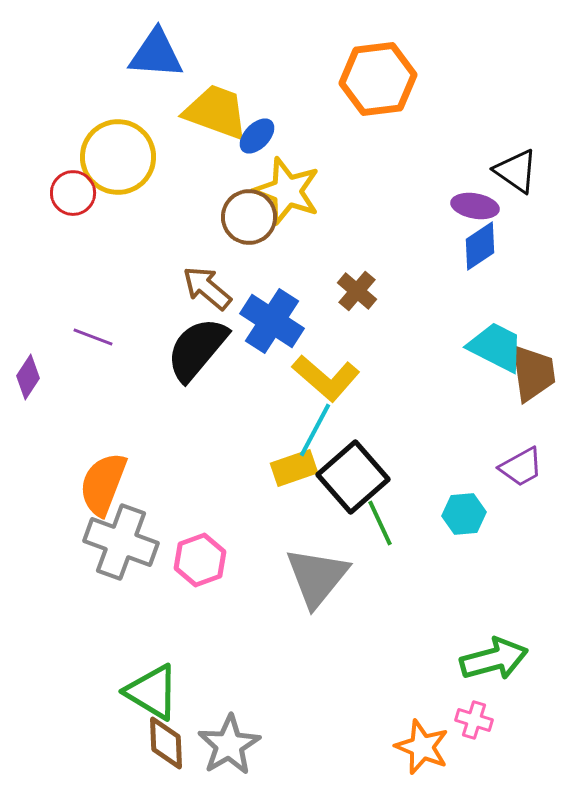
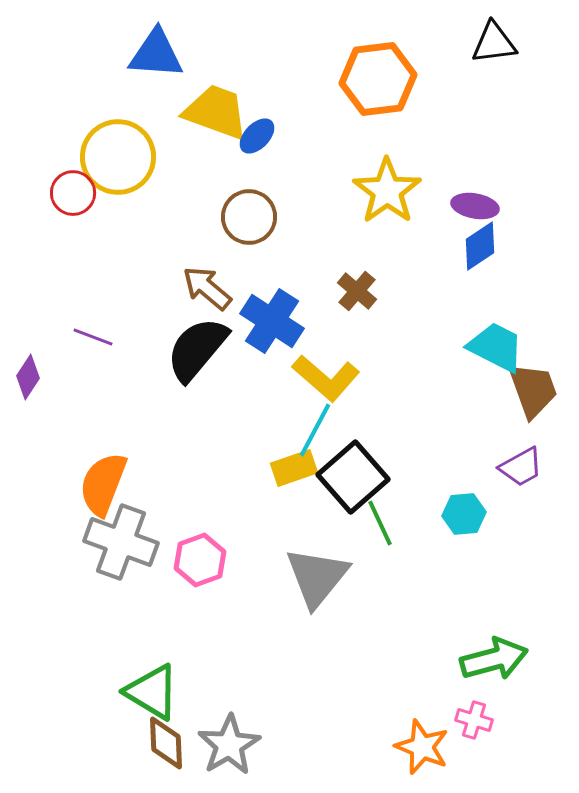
black triangle: moved 22 px left, 128 px up; rotated 42 degrees counterclockwise
yellow star: moved 100 px right; rotated 16 degrees clockwise
brown trapezoid: moved 17 px down; rotated 12 degrees counterclockwise
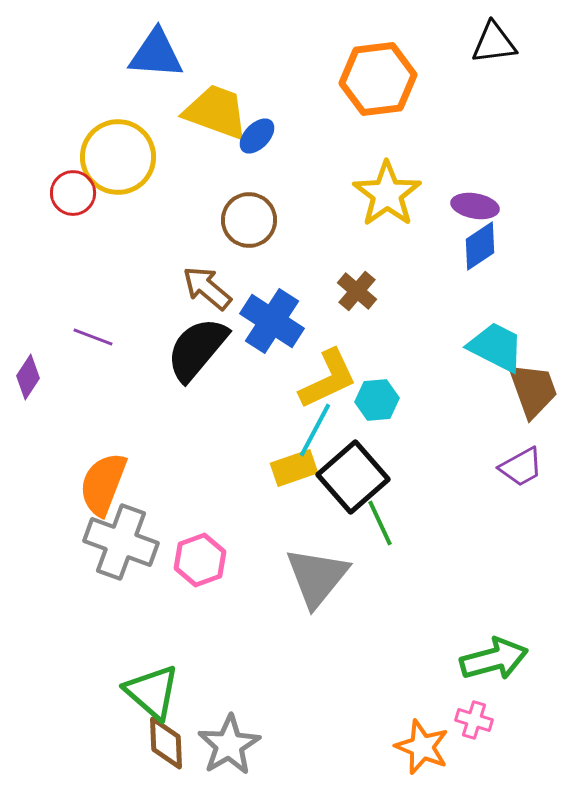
yellow star: moved 3 px down
brown circle: moved 3 px down
yellow L-shape: moved 2 px right, 1 px down; rotated 66 degrees counterclockwise
cyan hexagon: moved 87 px left, 114 px up
green triangle: rotated 10 degrees clockwise
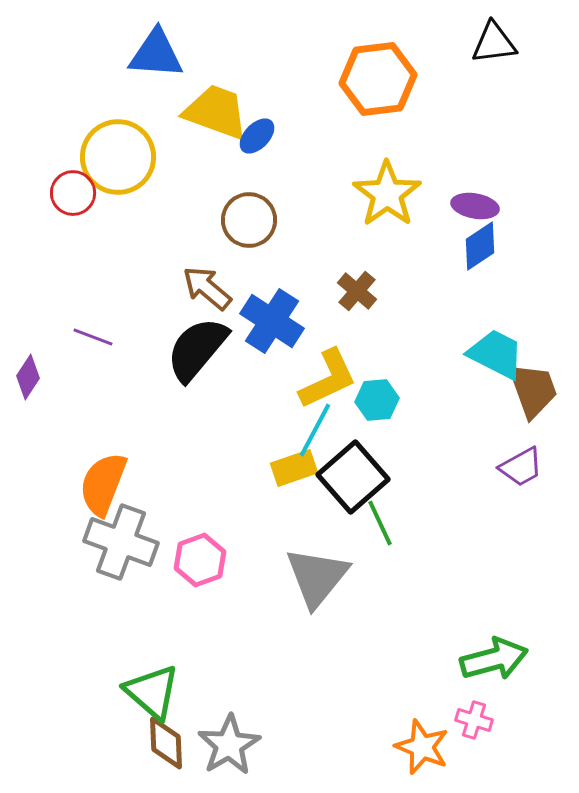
cyan trapezoid: moved 7 px down
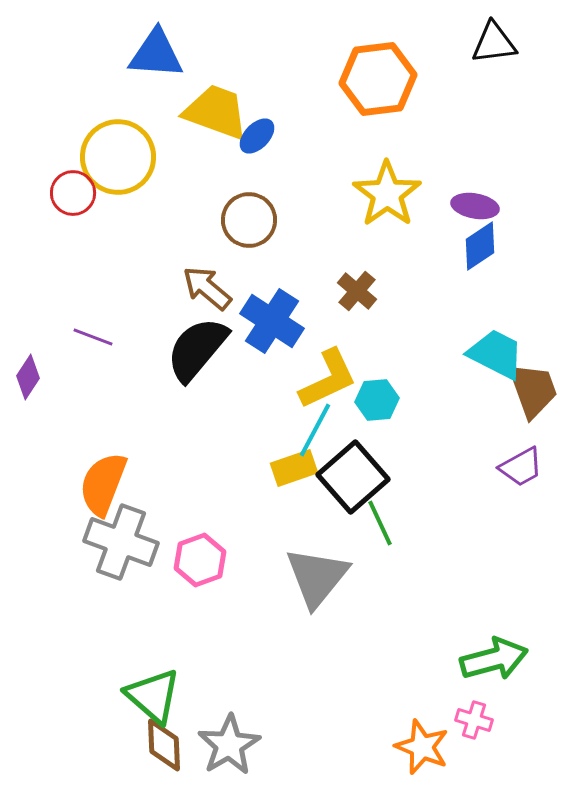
green triangle: moved 1 px right, 4 px down
brown diamond: moved 2 px left, 2 px down
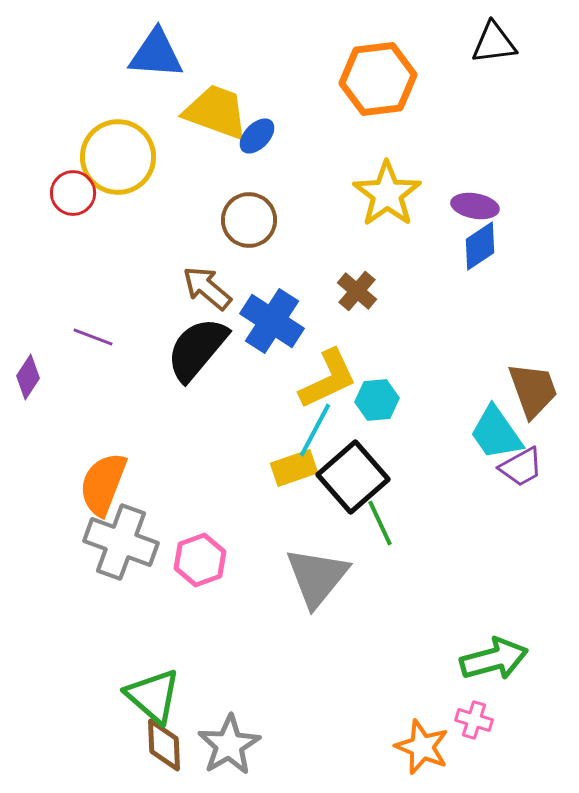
cyan trapezoid: moved 79 px down; rotated 152 degrees counterclockwise
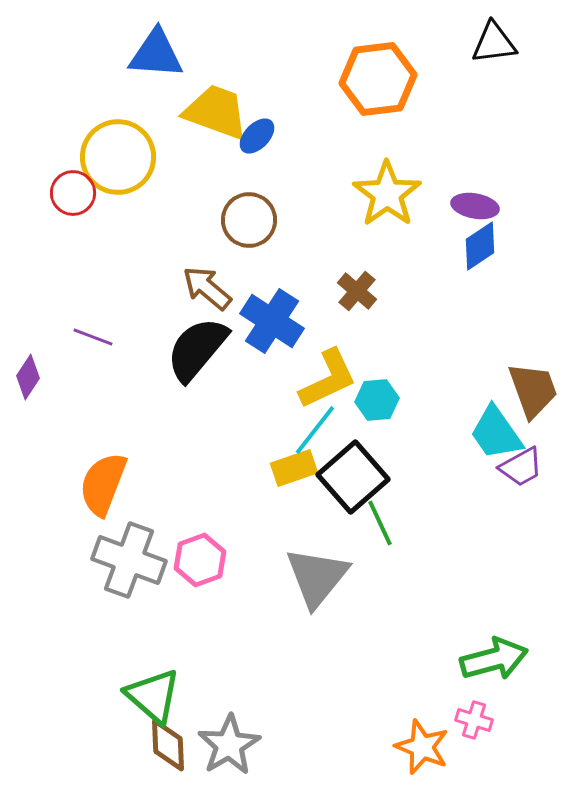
cyan line: rotated 10 degrees clockwise
gray cross: moved 8 px right, 18 px down
brown diamond: moved 4 px right
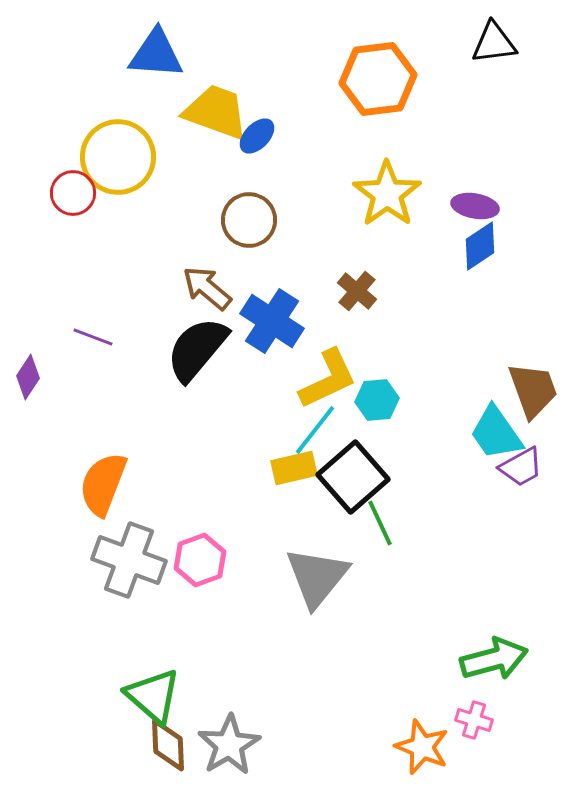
yellow rectangle: rotated 6 degrees clockwise
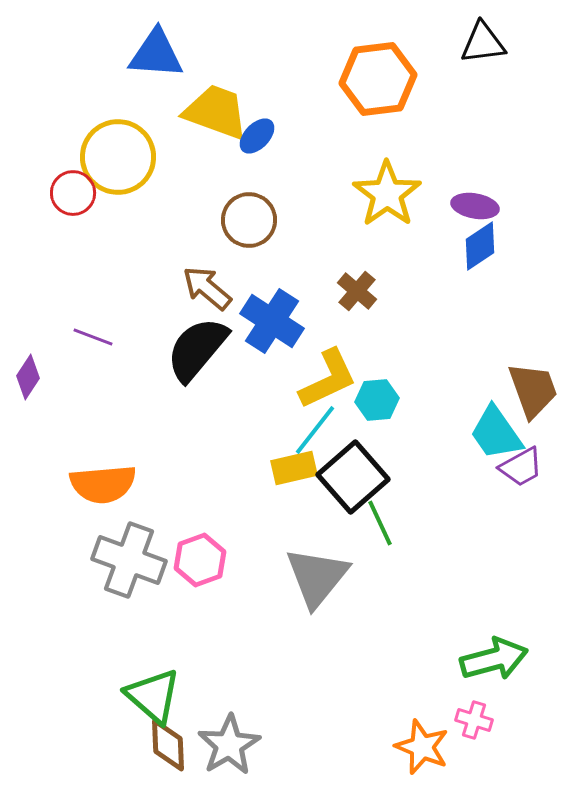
black triangle: moved 11 px left
orange semicircle: rotated 116 degrees counterclockwise
